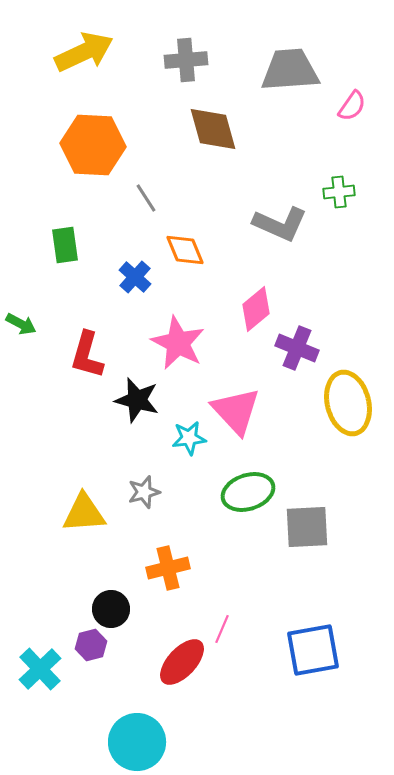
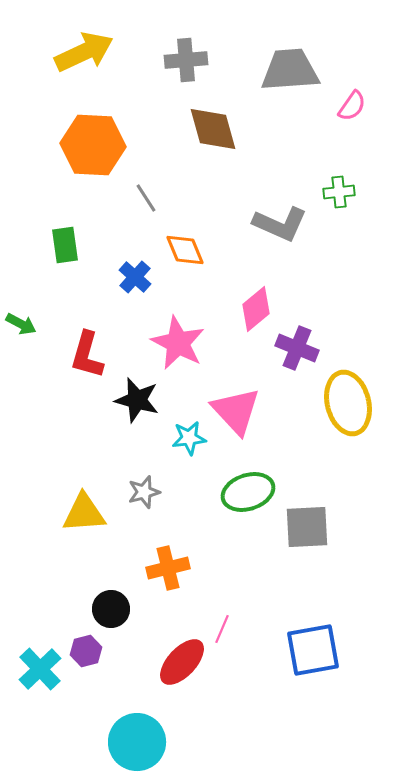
purple hexagon: moved 5 px left, 6 px down
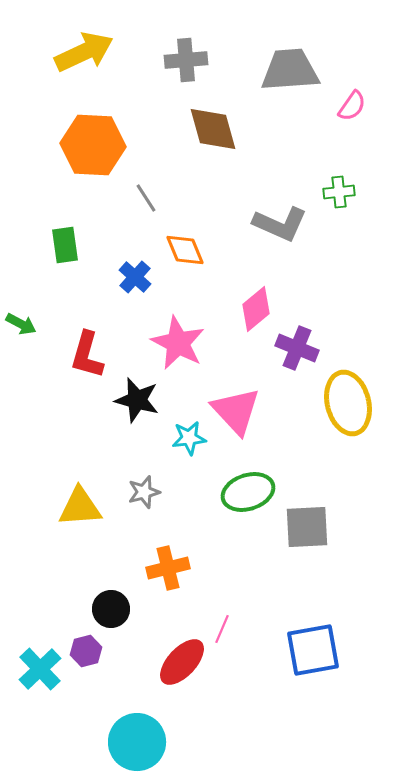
yellow triangle: moved 4 px left, 6 px up
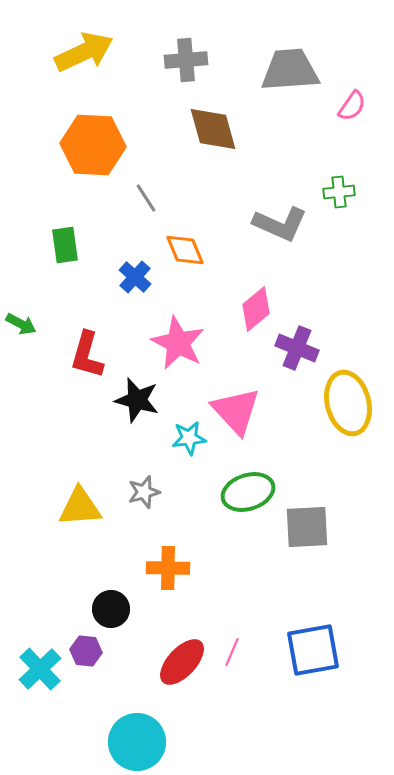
orange cross: rotated 15 degrees clockwise
pink line: moved 10 px right, 23 px down
purple hexagon: rotated 20 degrees clockwise
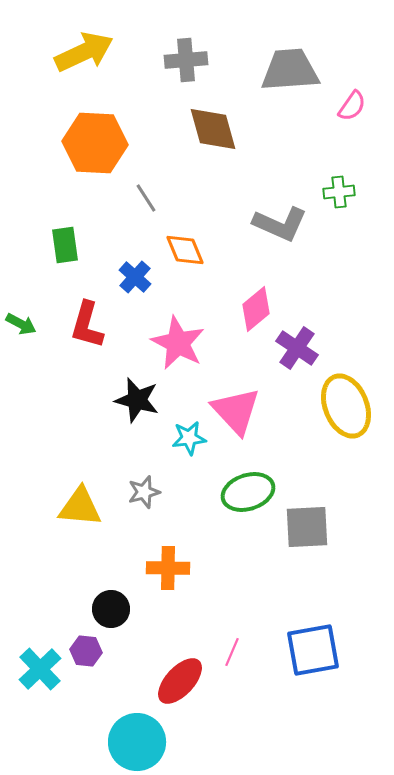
orange hexagon: moved 2 px right, 2 px up
purple cross: rotated 12 degrees clockwise
red L-shape: moved 30 px up
yellow ellipse: moved 2 px left, 3 px down; rotated 8 degrees counterclockwise
yellow triangle: rotated 9 degrees clockwise
red ellipse: moved 2 px left, 19 px down
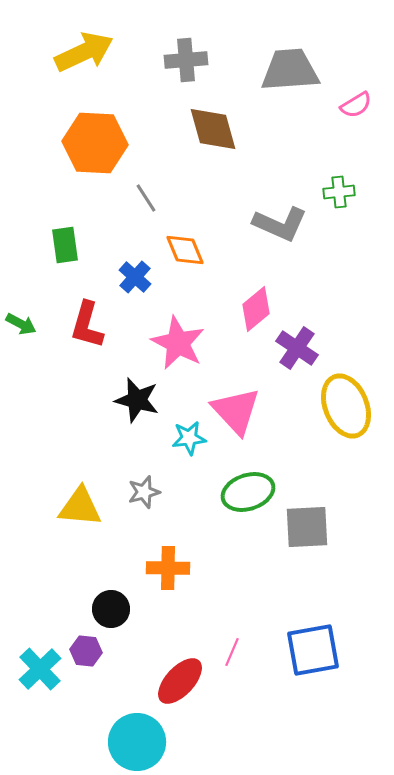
pink semicircle: moved 4 px right, 1 px up; rotated 24 degrees clockwise
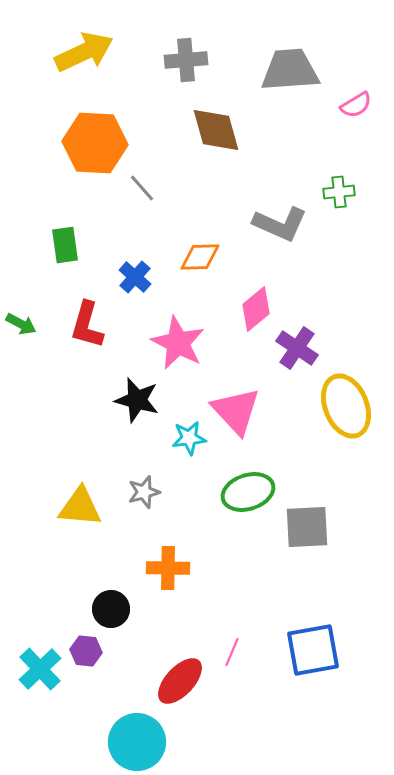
brown diamond: moved 3 px right, 1 px down
gray line: moved 4 px left, 10 px up; rotated 8 degrees counterclockwise
orange diamond: moved 15 px right, 7 px down; rotated 69 degrees counterclockwise
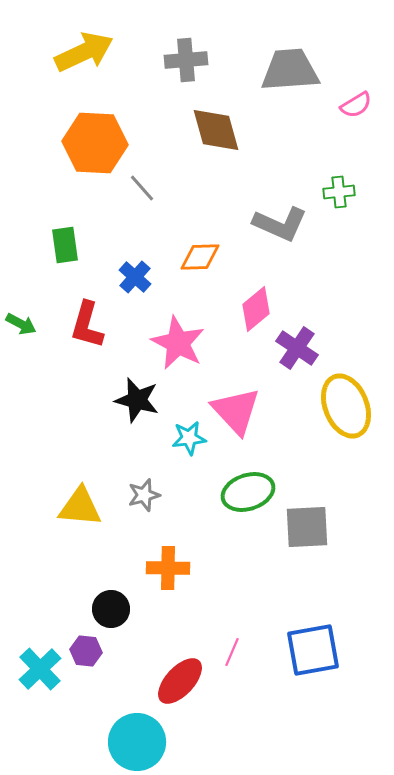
gray star: moved 3 px down
